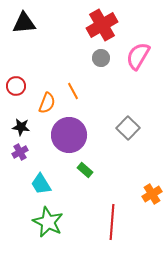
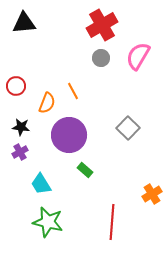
green star: rotated 12 degrees counterclockwise
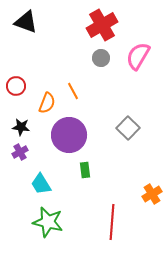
black triangle: moved 2 px right, 1 px up; rotated 25 degrees clockwise
green rectangle: rotated 42 degrees clockwise
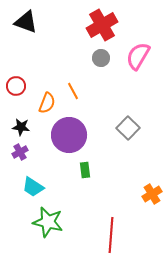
cyan trapezoid: moved 8 px left, 3 px down; rotated 25 degrees counterclockwise
red line: moved 1 px left, 13 px down
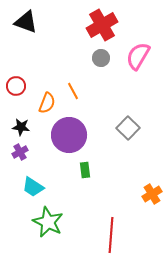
green star: rotated 12 degrees clockwise
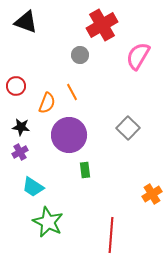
gray circle: moved 21 px left, 3 px up
orange line: moved 1 px left, 1 px down
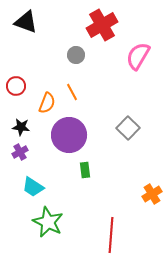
gray circle: moved 4 px left
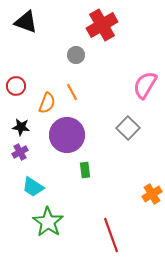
pink semicircle: moved 7 px right, 29 px down
purple circle: moved 2 px left
green star: rotated 8 degrees clockwise
red line: rotated 24 degrees counterclockwise
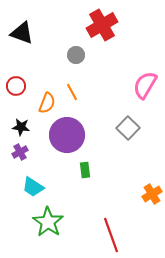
black triangle: moved 4 px left, 11 px down
